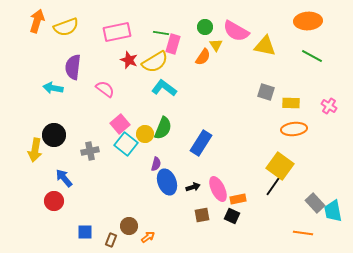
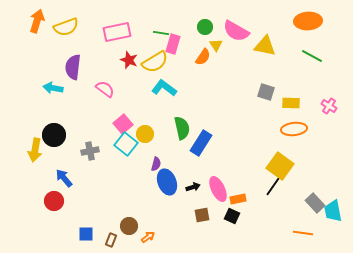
pink square at (120, 124): moved 3 px right
green semicircle at (163, 128): moved 19 px right; rotated 35 degrees counterclockwise
blue square at (85, 232): moved 1 px right, 2 px down
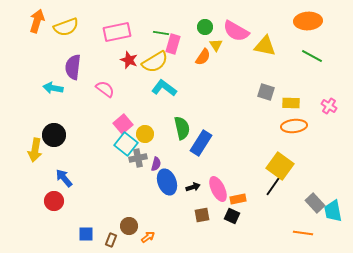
orange ellipse at (294, 129): moved 3 px up
gray cross at (90, 151): moved 48 px right, 7 px down
